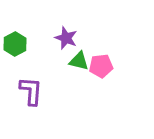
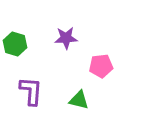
purple star: rotated 25 degrees counterclockwise
green hexagon: rotated 15 degrees counterclockwise
green triangle: moved 39 px down
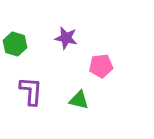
purple star: rotated 15 degrees clockwise
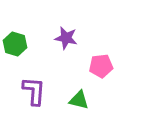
purple L-shape: moved 3 px right
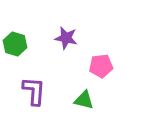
green triangle: moved 5 px right
